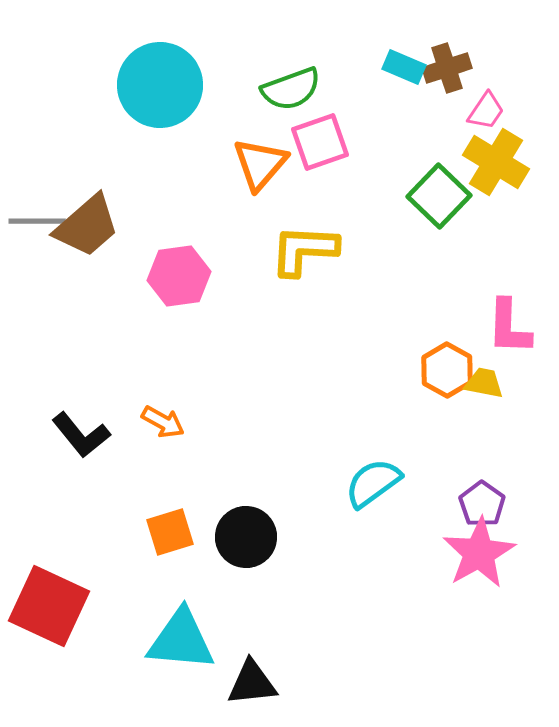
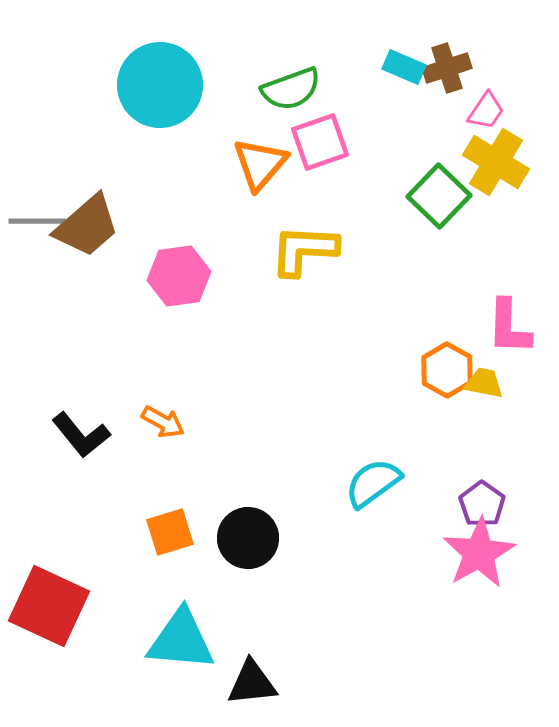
black circle: moved 2 px right, 1 px down
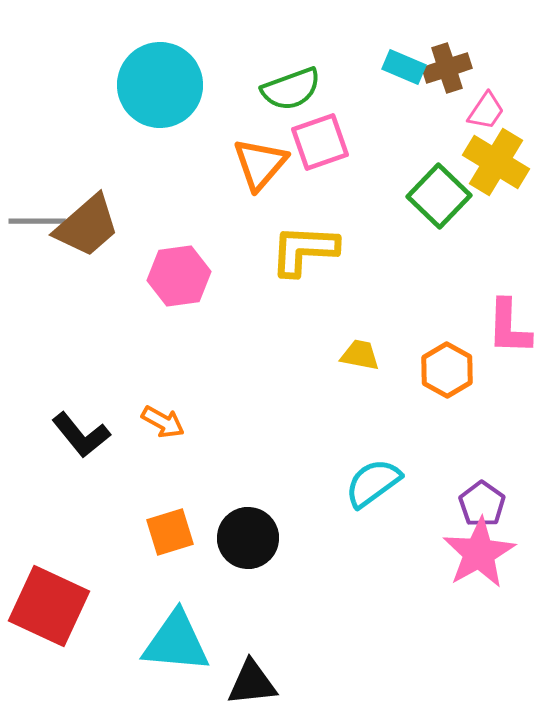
yellow trapezoid: moved 124 px left, 28 px up
cyan triangle: moved 5 px left, 2 px down
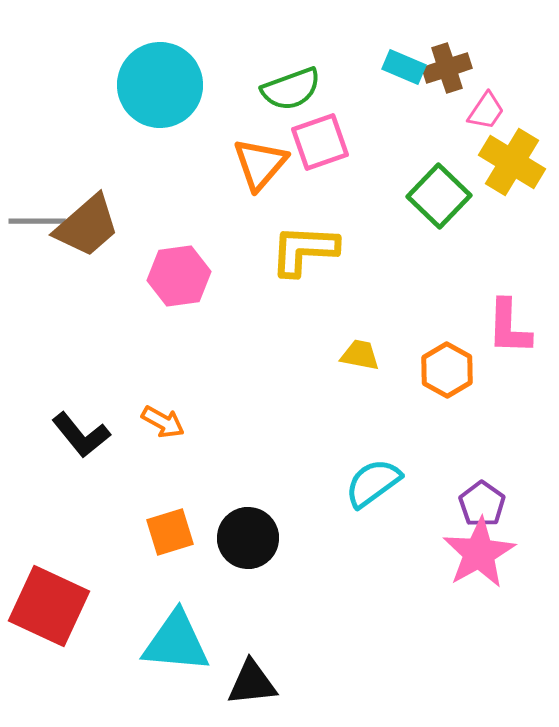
yellow cross: moved 16 px right
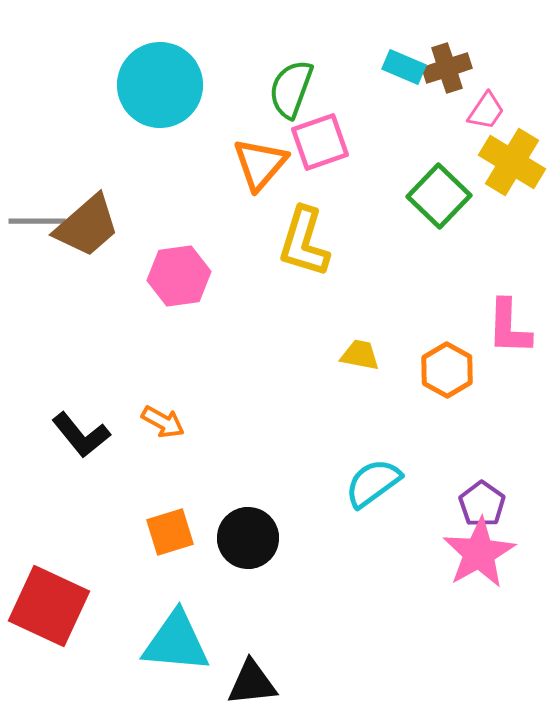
green semicircle: rotated 130 degrees clockwise
yellow L-shape: moved 8 px up; rotated 76 degrees counterclockwise
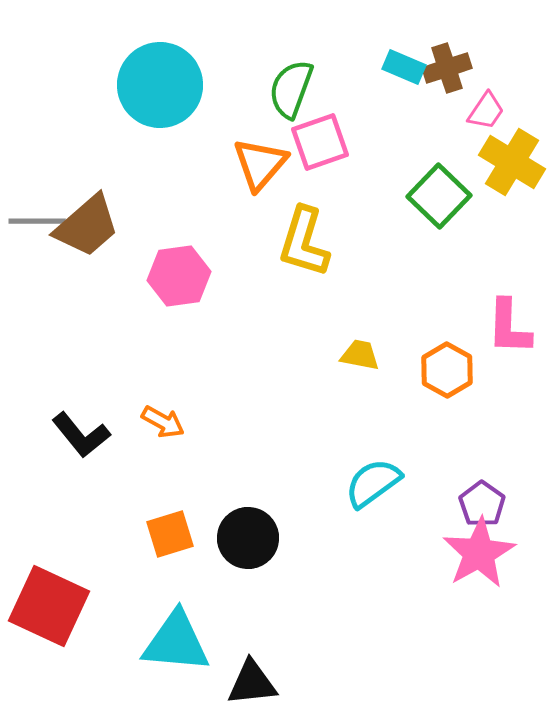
orange square: moved 2 px down
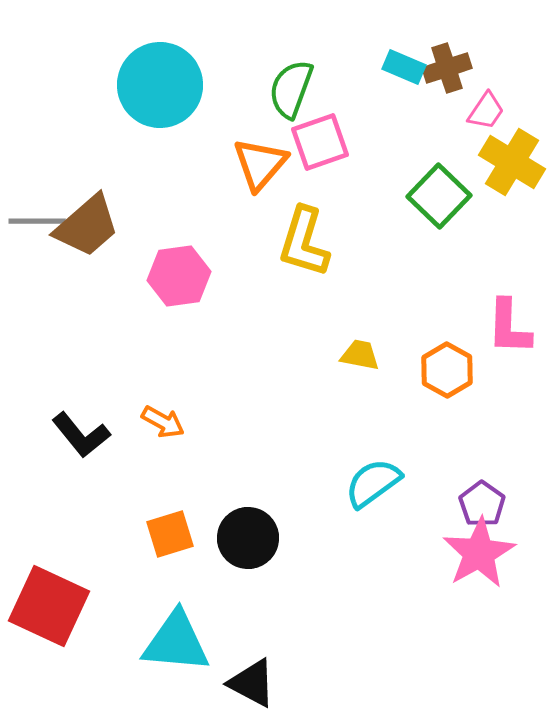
black triangle: rotated 34 degrees clockwise
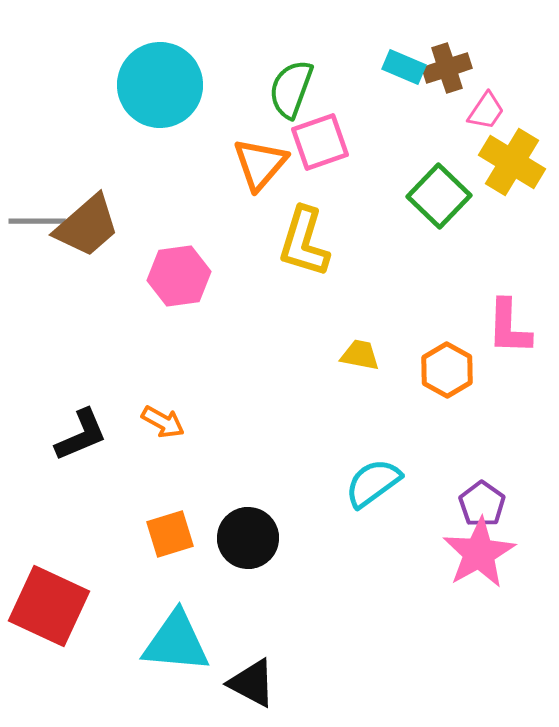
black L-shape: rotated 74 degrees counterclockwise
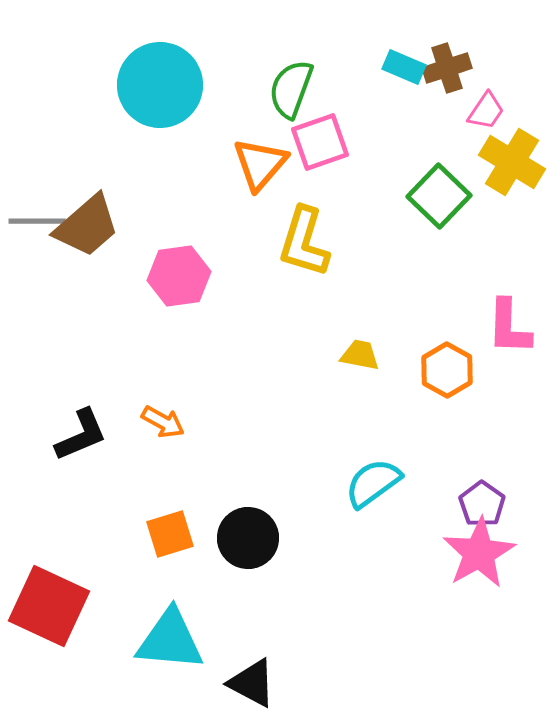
cyan triangle: moved 6 px left, 2 px up
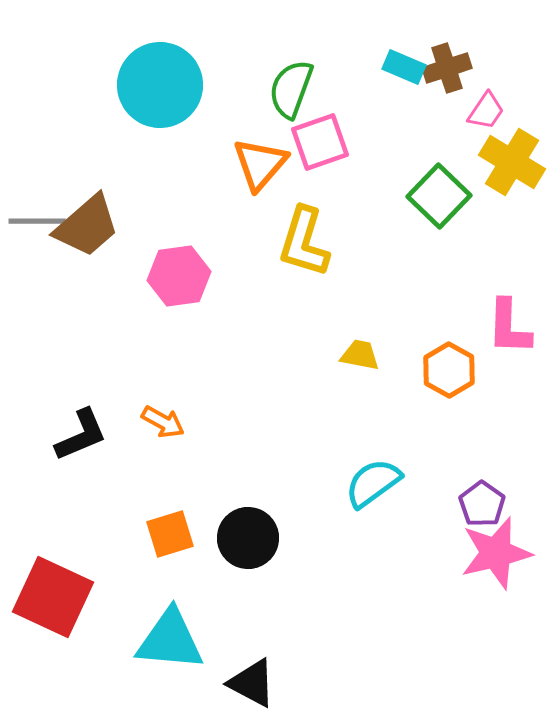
orange hexagon: moved 2 px right
pink star: moved 17 px right; rotated 16 degrees clockwise
red square: moved 4 px right, 9 px up
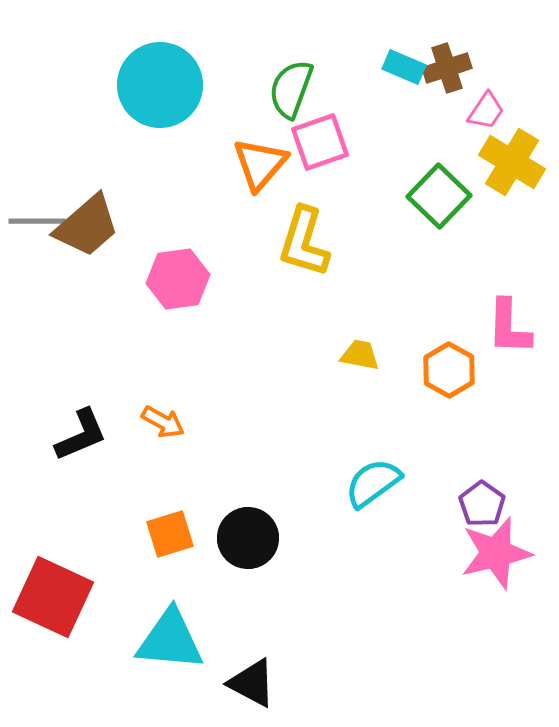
pink hexagon: moved 1 px left, 3 px down
